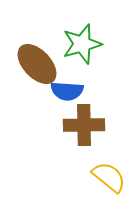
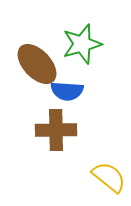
brown cross: moved 28 px left, 5 px down
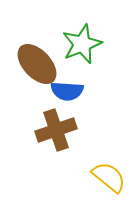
green star: rotated 6 degrees counterclockwise
brown cross: rotated 18 degrees counterclockwise
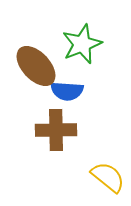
brown ellipse: moved 1 px left, 2 px down
brown cross: rotated 18 degrees clockwise
yellow semicircle: moved 1 px left
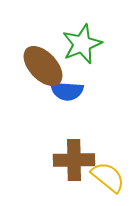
brown ellipse: moved 7 px right
brown cross: moved 18 px right, 30 px down
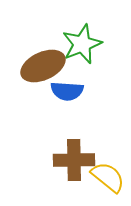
brown ellipse: rotated 72 degrees counterclockwise
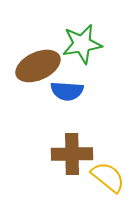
green star: rotated 12 degrees clockwise
brown ellipse: moved 5 px left
brown cross: moved 2 px left, 6 px up
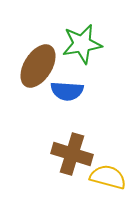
brown ellipse: rotated 33 degrees counterclockwise
brown cross: rotated 18 degrees clockwise
yellow semicircle: rotated 24 degrees counterclockwise
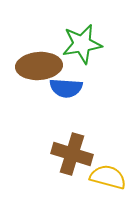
brown ellipse: moved 1 px right; rotated 54 degrees clockwise
blue semicircle: moved 1 px left, 3 px up
